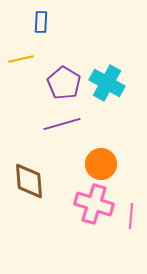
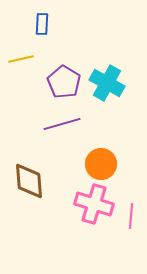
blue rectangle: moved 1 px right, 2 px down
purple pentagon: moved 1 px up
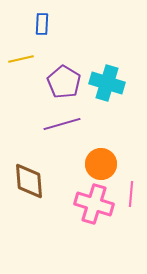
cyan cross: rotated 12 degrees counterclockwise
pink line: moved 22 px up
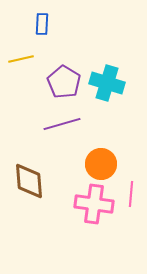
pink cross: rotated 9 degrees counterclockwise
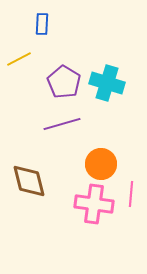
yellow line: moved 2 px left; rotated 15 degrees counterclockwise
brown diamond: rotated 9 degrees counterclockwise
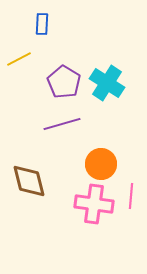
cyan cross: rotated 16 degrees clockwise
pink line: moved 2 px down
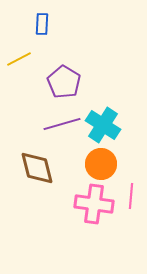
cyan cross: moved 4 px left, 42 px down
brown diamond: moved 8 px right, 13 px up
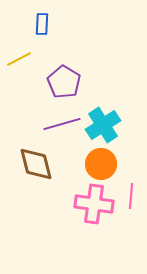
cyan cross: rotated 24 degrees clockwise
brown diamond: moved 1 px left, 4 px up
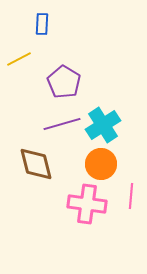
pink cross: moved 7 px left
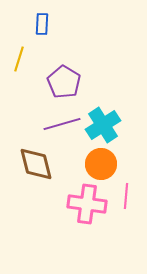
yellow line: rotated 45 degrees counterclockwise
pink line: moved 5 px left
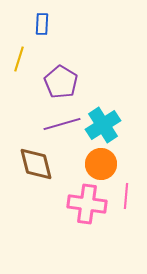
purple pentagon: moved 3 px left
